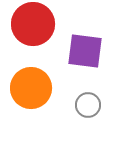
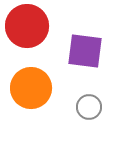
red circle: moved 6 px left, 2 px down
gray circle: moved 1 px right, 2 px down
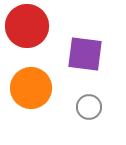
purple square: moved 3 px down
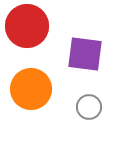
orange circle: moved 1 px down
